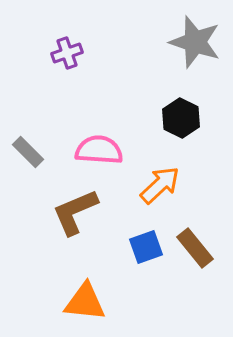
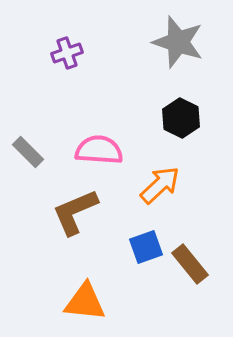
gray star: moved 17 px left
brown rectangle: moved 5 px left, 16 px down
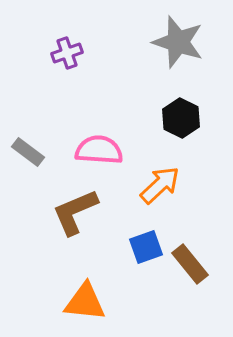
gray rectangle: rotated 8 degrees counterclockwise
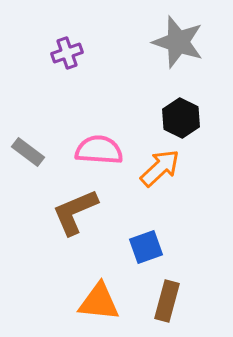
orange arrow: moved 17 px up
brown rectangle: moved 23 px left, 37 px down; rotated 54 degrees clockwise
orange triangle: moved 14 px right
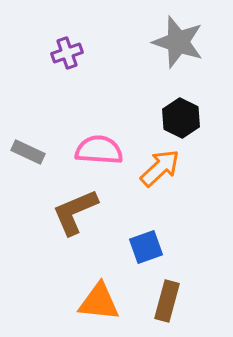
gray rectangle: rotated 12 degrees counterclockwise
